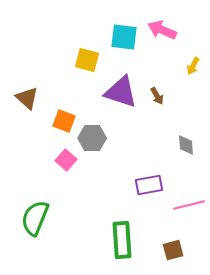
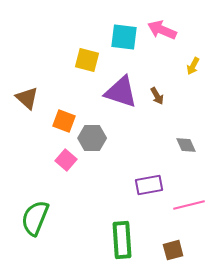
gray diamond: rotated 20 degrees counterclockwise
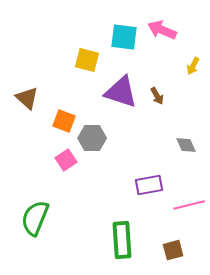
pink square: rotated 15 degrees clockwise
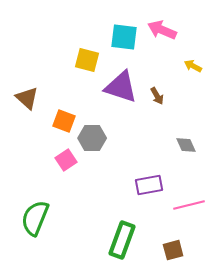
yellow arrow: rotated 90 degrees clockwise
purple triangle: moved 5 px up
green rectangle: rotated 24 degrees clockwise
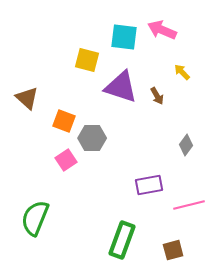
yellow arrow: moved 11 px left, 6 px down; rotated 18 degrees clockwise
gray diamond: rotated 60 degrees clockwise
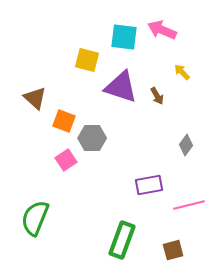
brown triangle: moved 8 px right
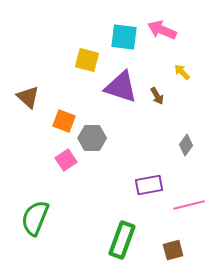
brown triangle: moved 7 px left, 1 px up
